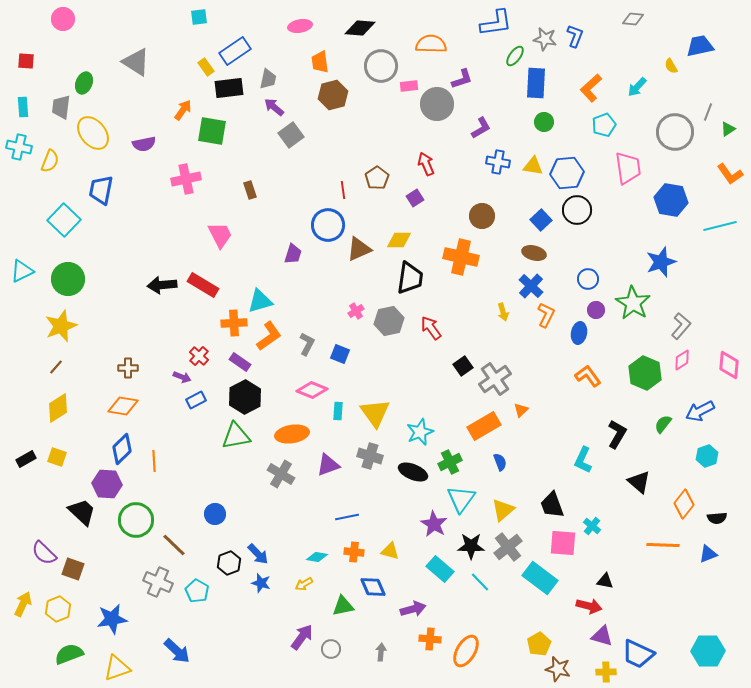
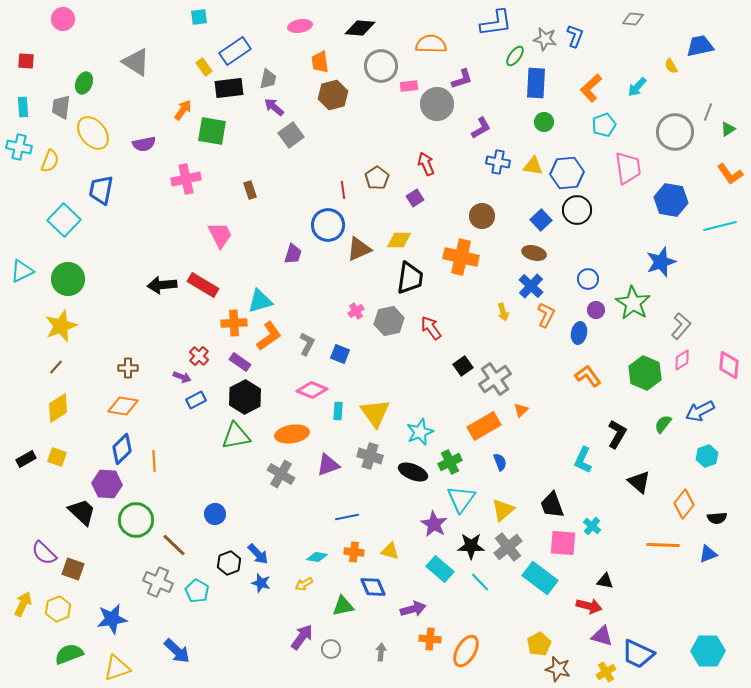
yellow rectangle at (206, 67): moved 2 px left
yellow cross at (606, 672): rotated 30 degrees counterclockwise
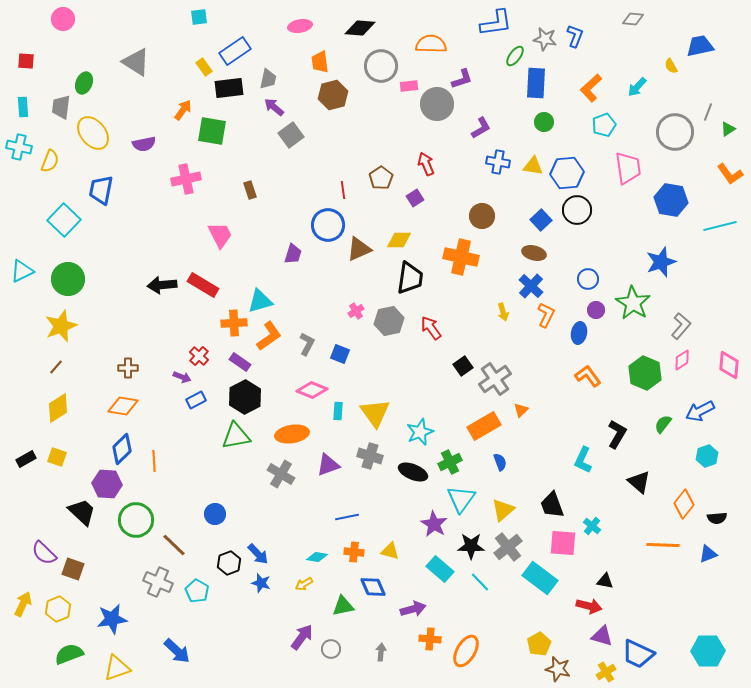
brown pentagon at (377, 178): moved 4 px right
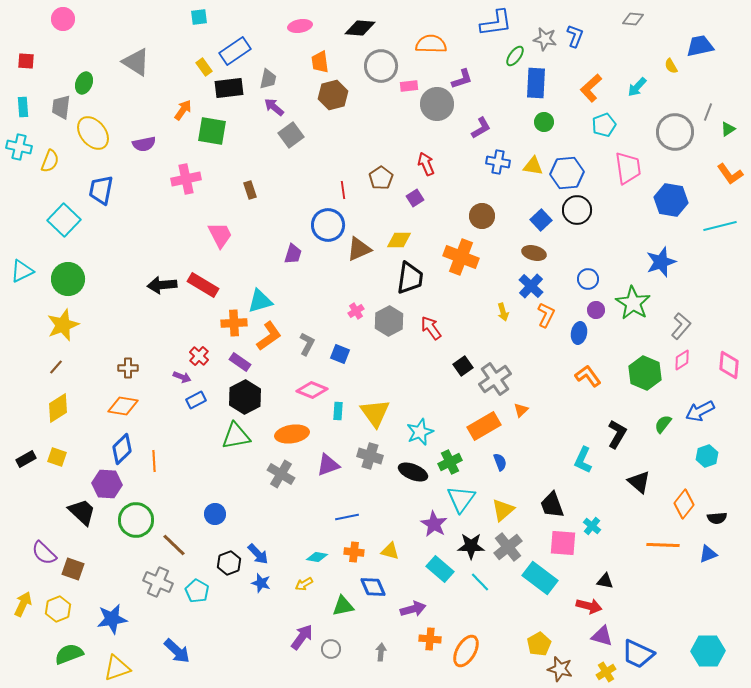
orange cross at (461, 257): rotated 8 degrees clockwise
gray hexagon at (389, 321): rotated 16 degrees counterclockwise
yellow star at (61, 326): moved 2 px right, 1 px up
brown star at (558, 669): moved 2 px right
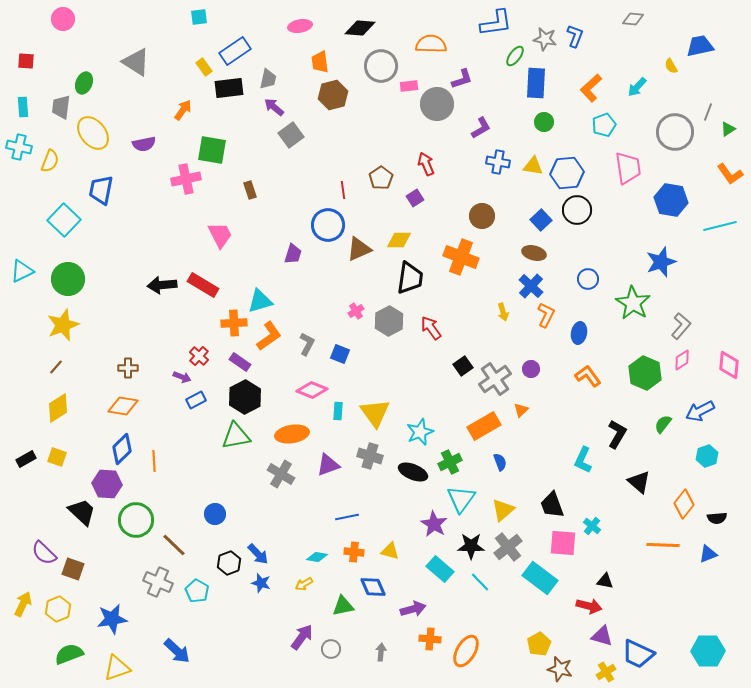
green square at (212, 131): moved 19 px down
purple circle at (596, 310): moved 65 px left, 59 px down
